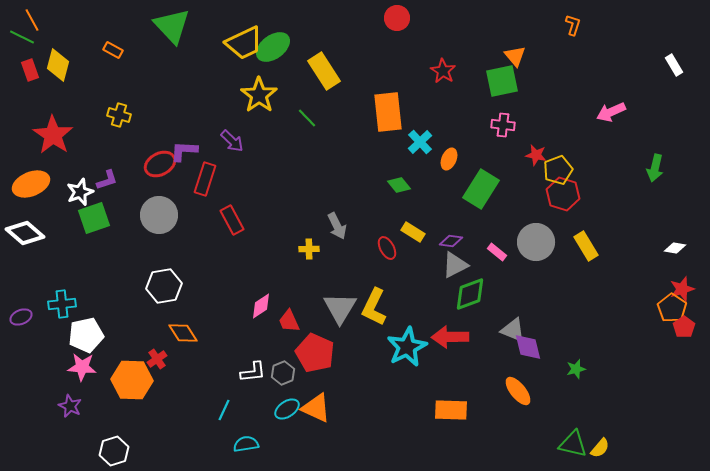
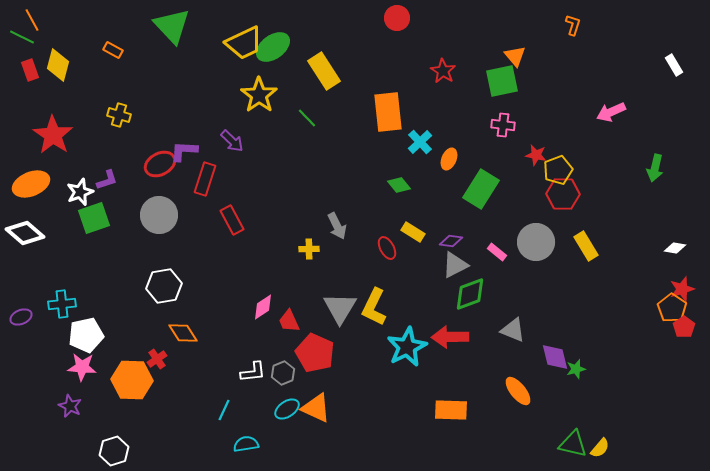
red hexagon at (563, 194): rotated 16 degrees counterclockwise
pink diamond at (261, 306): moved 2 px right, 1 px down
purple diamond at (528, 347): moved 27 px right, 10 px down
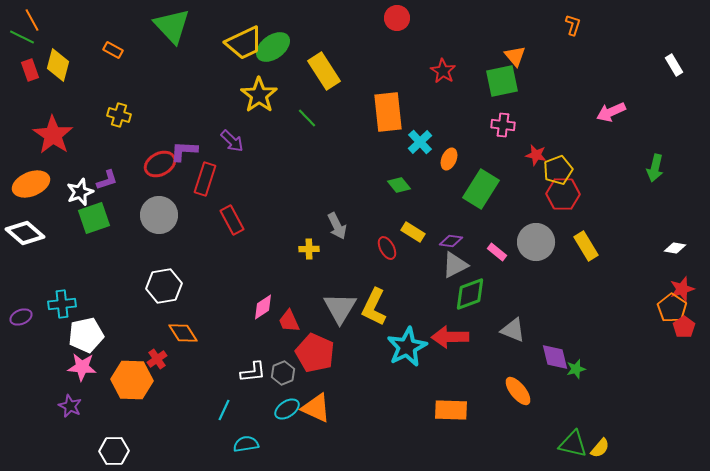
white hexagon at (114, 451): rotated 16 degrees clockwise
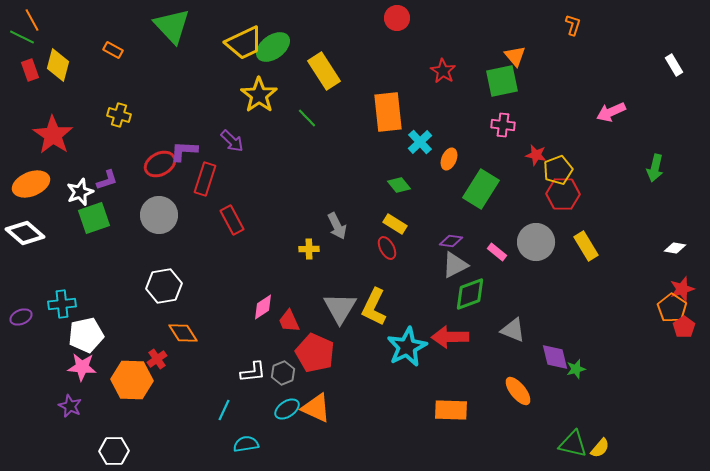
yellow rectangle at (413, 232): moved 18 px left, 8 px up
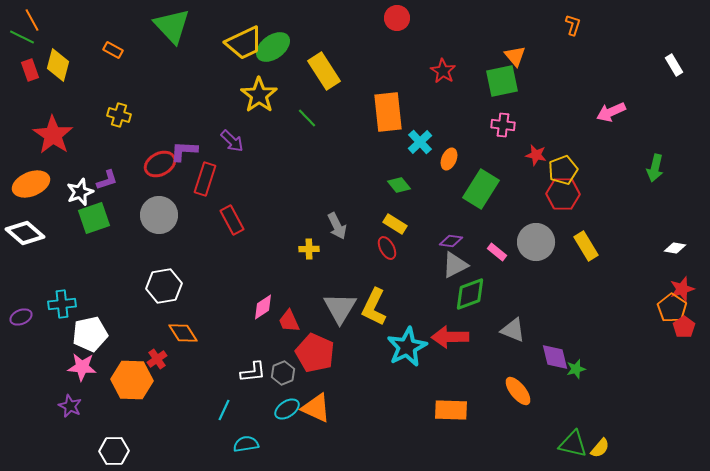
yellow pentagon at (558, 170): moved 5 px right
white pentagon at (86, 335): moved 4 px right, 1 px up
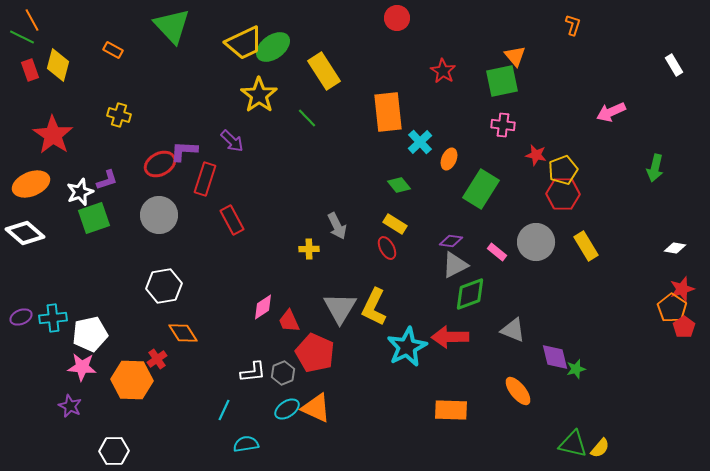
cyan cross at (62, 304): moved 9 px left, 14 px down
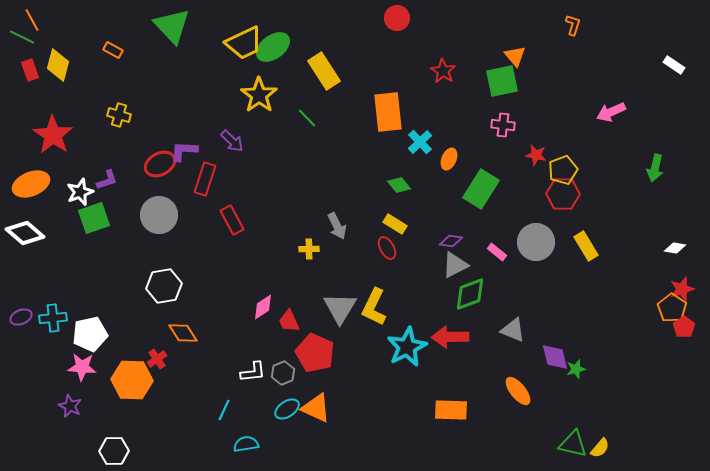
white rectangle at (674, 65): rotated 25 degrees counterclockwise
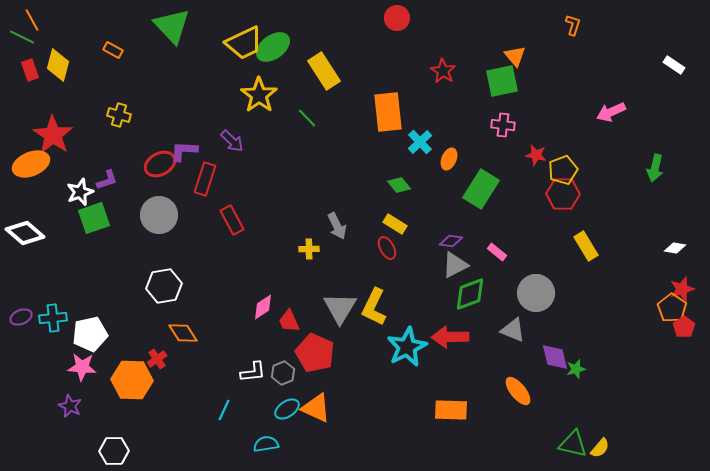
orange ellipse at (31, 184): moved 20 px up
gray circle at (536, 242): moved 51 px down
cyan semicircle at (246, 444): moved 20 px right
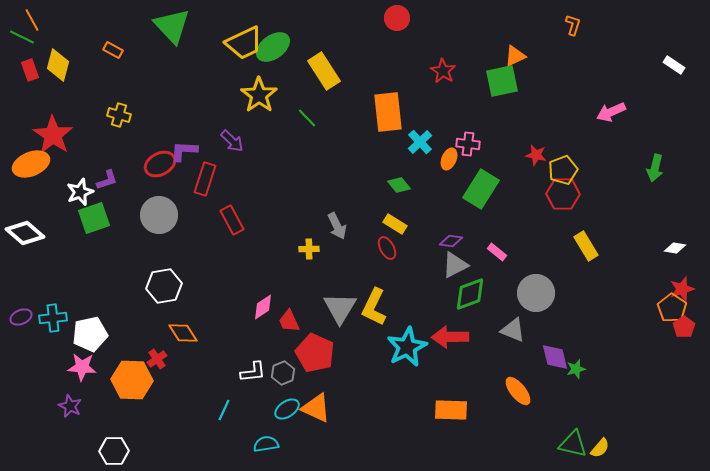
orange triangle at (515, 56): rotated 45 degrees clockwise
pink cross at (503, 125): moved 35 px left, 19 px down
